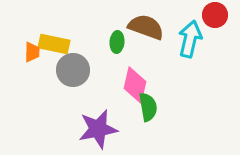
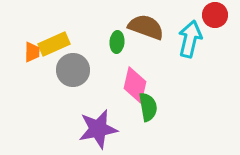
yellow rectangle: rotated 36 degrees counterclockwise
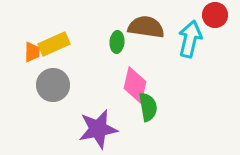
brown semicircle: rotated 12 degrees counterclockwise
gray circle: moved 20 px left, 15 px down
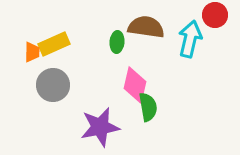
purple star: moved 2 px right, 2 px up
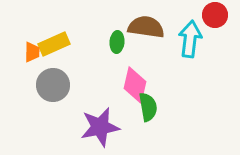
cyan arrow: rotated 6 degrees counterclockwise
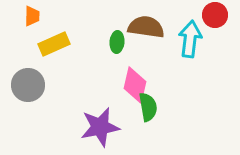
orange trapezoid: moved 36 px up
gray circle: moved 25 px left
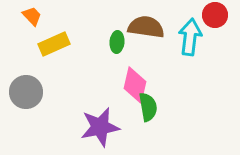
orange trapezoid: rotated 45 degrees counterclockwise
cyan arrow: moved 2 px up
gray circle: moved 2 px left, 7 px down
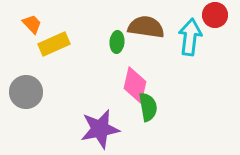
orange trapezoid: moved 8 px down
purple star: moved 2 px down
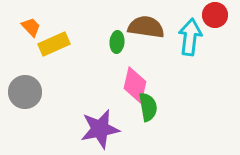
orange trapezoid: moved 1 px left, 3 px down
gray circle: moved 1 px left
